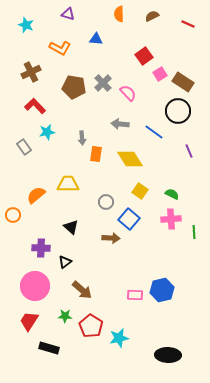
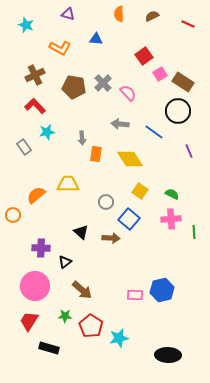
brown cross at (31, 72): moved 4 px right, 3 px down
black triangle at (71, 227): moved 10 px right, 5 px down
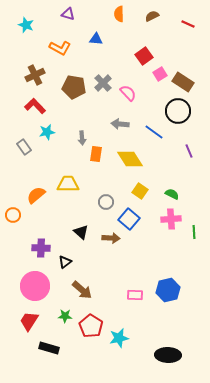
blue hexagon at (162, 290): moved 6 px right
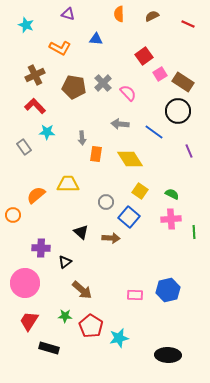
cyan star at (47, 132): rotated 14 degrees clockwise
blue square at (129, 219): moved 2 px up
pink circle at (35, 286): moved 10 px left, 3 px up
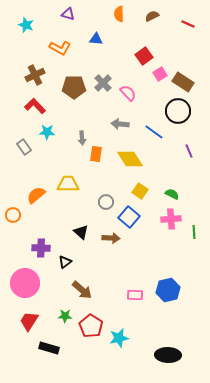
brown pentagon at (74, 87): rotated 10 degrees counterclockwise
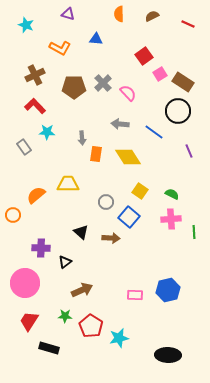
yellow diamond at (130, 159): moved 2 px left, 2 px up
brown arrow at (82, 290): rotated 65 degrees counterclockwise
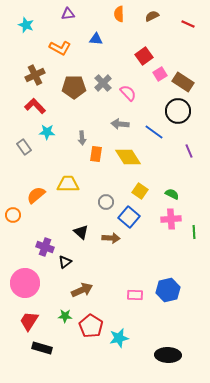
purple triangle at (68, 14): rotated 24 degrees counterclockwise
purple cross at (41, 248): moved 4 px right, 1 px up; rotated 18 degrees clockwise
black rectangle at (49, 348): moved 7 px left
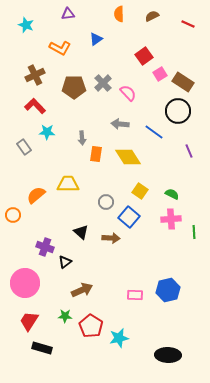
blue triangle at (96, 39): rotated 40 degrees counterclockwise
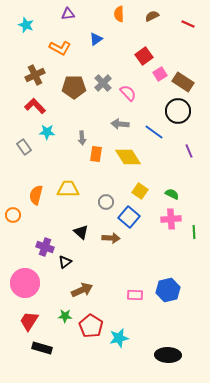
yellow trapezoid at (68, 184): moved 5 px down
orange semicircle at (36, 195): rotated 36 degrees counterclockwise
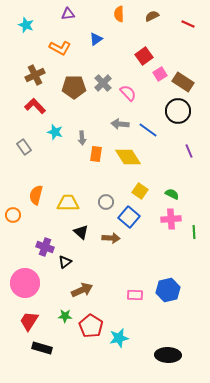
cyan star at (47, 132): moved 8 px right; rotated 14 degrees clockwise
blue line at (154, 132): moved 6 px left, 2 px up
yellow trapezoid at (68, 189): moved 14 px down
